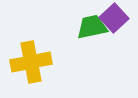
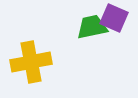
purple square: rotated 24 degrees counterclockwise
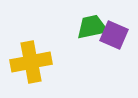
purple square: moved 17 px down
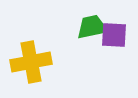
purple square: rotated 20 degrees counterclockwise
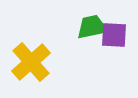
yellow cross: rotated 30 degrees counterclockwise
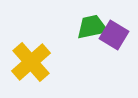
purple square: rotated 28 degrees clockwise
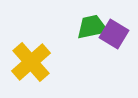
purple square: moved 1 px up
